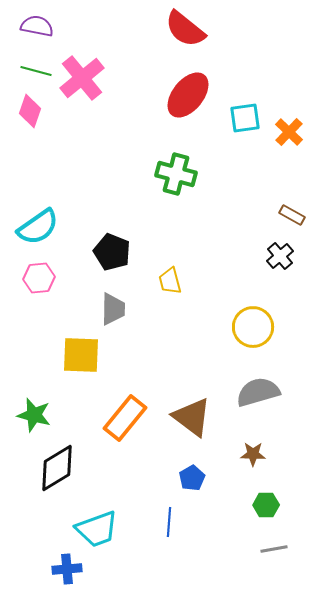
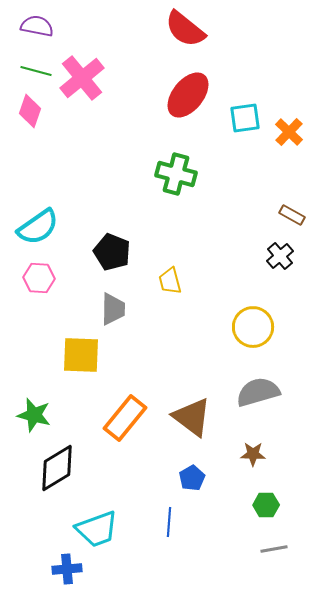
pink hexagon: rotated 8 degrees clockwise
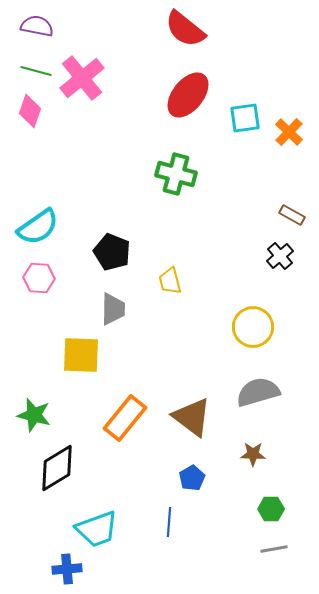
green hexagon: moved 5 px right, 4 px down
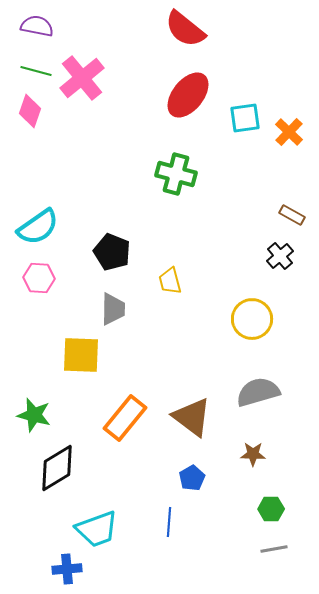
yellow circle: moved 1 px left, 8 px up
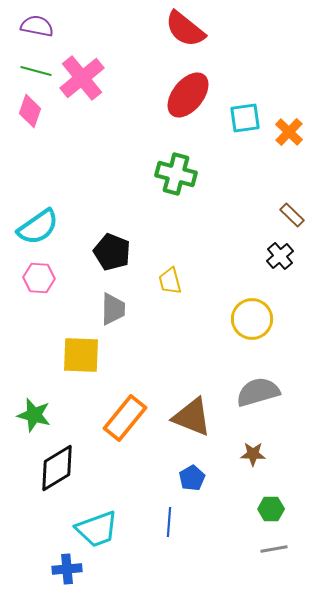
brown rectangle: rotated 15 degrees clockwise
brown triangle: rotated 15 degrees counterclockwise
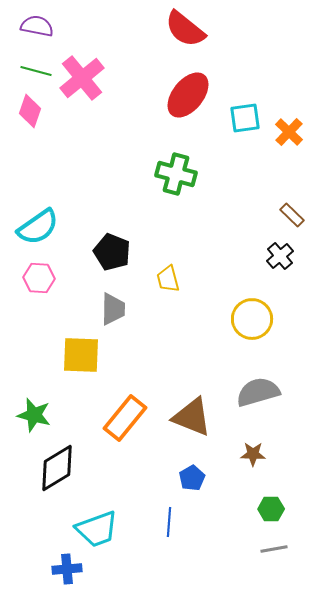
yellow trapezoid: moved 2 px left, 2 px up
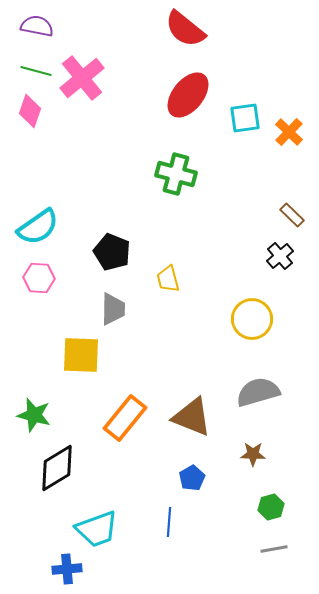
green hexagon: moved 2 px up; rotated 15 degrees counterclockwise
